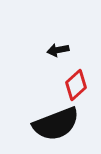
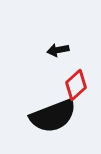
black semicircle: moved 3 px left, 8 px up
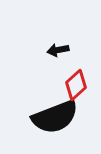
black semicircle: moved 2 px right, 1 px down
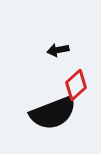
black semicircle: moved 2 px left, 4 px up
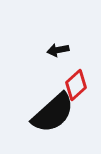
black semicircle: rotated 21 degrees counterclockwise
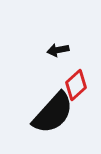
black semicircle: rotated 6 degrees counterclockwise
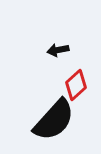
black semicircle: moved 1 px right, 7 px down
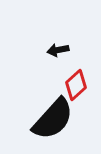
black semicircle: moved 1 px left, 1 px up
